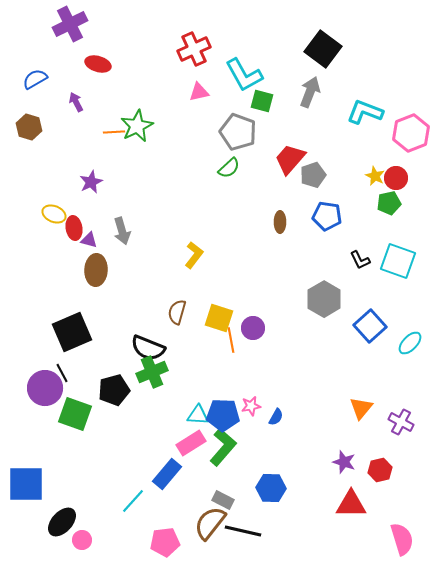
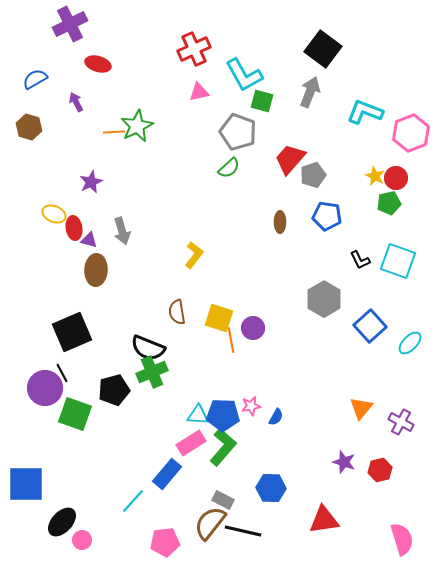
brown semicircle at (177, 312): rotated 25 degrees counterclockwise
red triangle at (351, 504): moved 27 px left, 16 px down; rotated 8 degrees counterclockwise
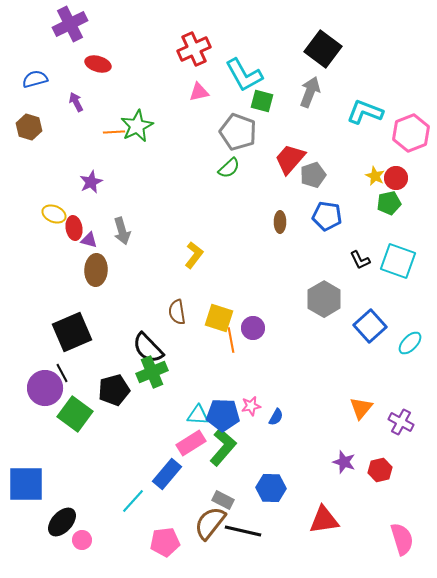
blue semicircle at (35, 79): rotated 15 degrees clockwise
black semicircle at (148, 348): rotated 24 degrees clockwise
green square at (75, 414): rotated 16 degrees clockwise
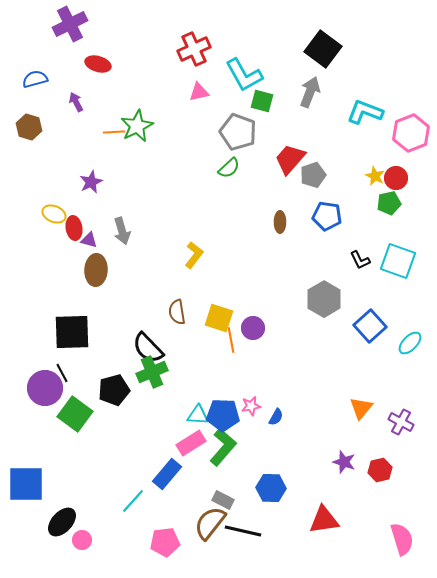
black square at (72, 332): rotated 21 degrees clockwise
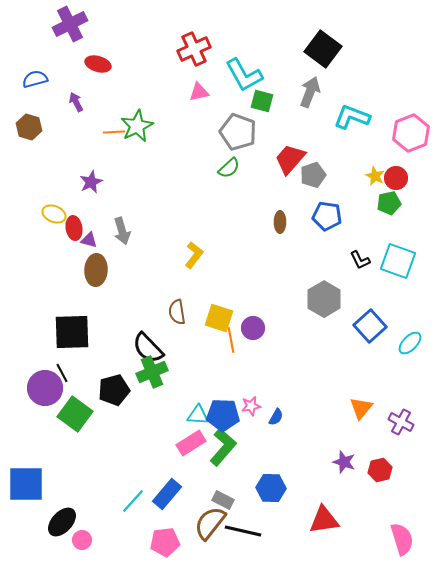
cyan L-shape at (365, 112): moved 13 px left, 5 px down
blue rectangle at (167, 474): moved 20 px down
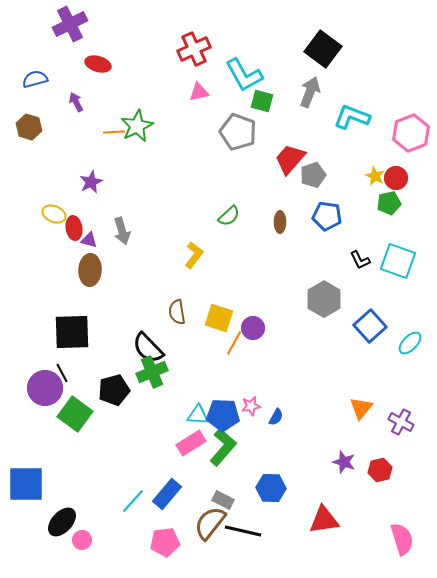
green semicircle at (229, 168): moved 48 px down
brown ellipse at (96, 270): moved 6 px left
orange line at (231, 340): moved 3 px right, 3 px down; rotated 40 degrees clockwise
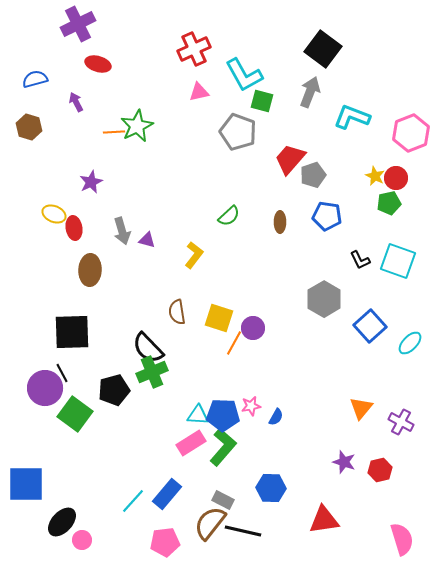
purple cross at (70, 24): moved 8 px right
purple triangle at (89, 240): moved 58 px right
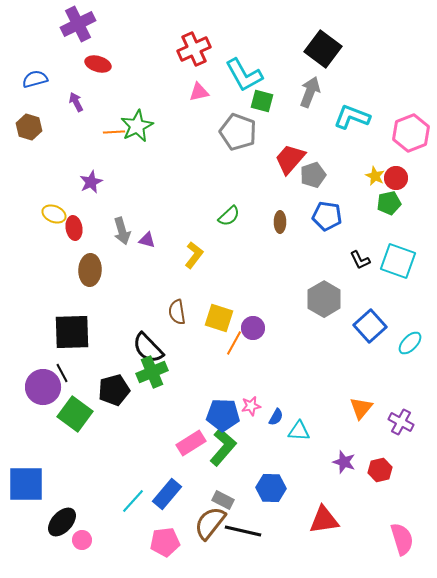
purple circle at (45, 388): moved 2 px left, 1 px up
cyan triangle at (198, 415): moved 101 px right, 16 px down
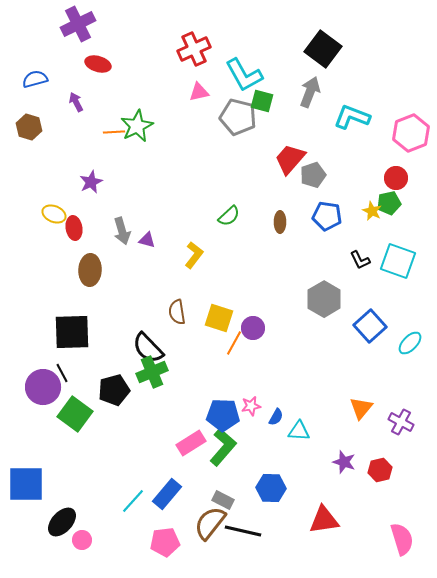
gray pentagon at (238, 132): moved 15 px up; rotated 6 degrees counterclockwise
yellow star at (375, 176): moved 3 px left, 35 px down
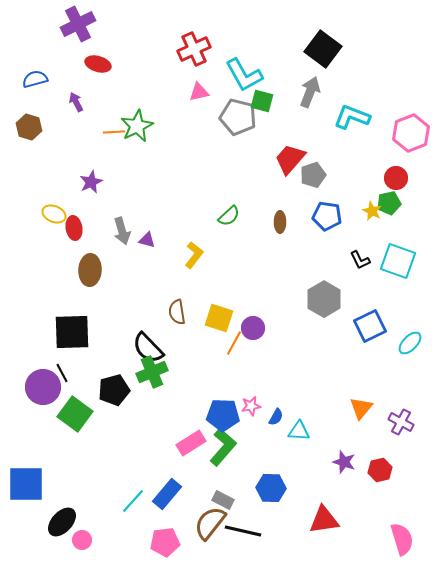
blue square at (370, 326): rotated 16 degrees clockwise
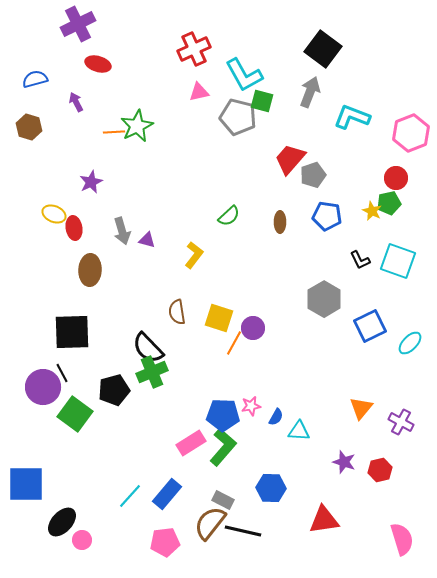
cyan line at (133, 501): moved 3 px left, 5 px up
